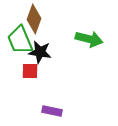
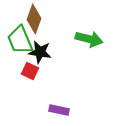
red square: rotated 24 degrees clockwise
purple rectangle: moved 7 px right, 1 px up
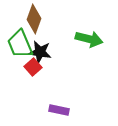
green trapezoid: moved 4 px down
red square: moved 3 px right, 4 px up; rotated 24 degrees clockwise
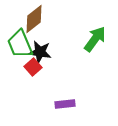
brown diamond: rotated 32 degrees clockwise
green arrow: moved 6 px right; rotated 68 degrees counterclockwise
purple rectangle: moved 6 px right, 6 px up; rotated 18 degrees counterclockwise
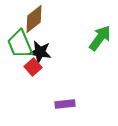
green arrow: moved 5 px right, 1 px up
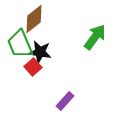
green arrow: moved 5 px left, 1 px up
purple rectangle: moved 3 px up; rotated 42 degrees counterclockwise
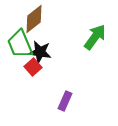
purple rectangle: rotated 18 degrees counterclockwise
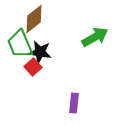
green arrow: rotated 24 degrees clockwise
purple rectangle: moved 9 px right, 2 px down; rotated 18 degrees counterclockwise
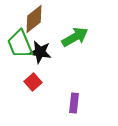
green arrow: moved 20 px left
red square: moved 15 px down
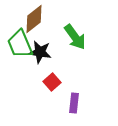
green arrow: rotated 84 degrees clockwise
red square: moved 19 px right
